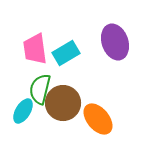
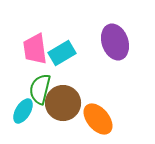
cyan rectangle: moved 4 px left
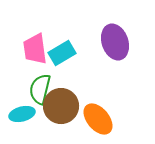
brown circle: moved 2 px left, 3 px down
cyan ellipse: moved 1 px left, 3 px down; rotated 45 degrees clockwise
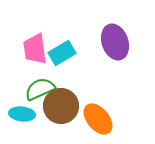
green semicircle: rotated 52 degrees clockwise
cyan ellipse: rotated 20 degrees clockwise
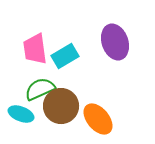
cyan rectangle: moved 3 px right, 3 px down
cyan ellipse: moved 1 px left; rotated 15 degrees clockwise
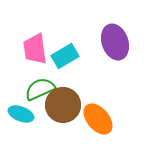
brown circle: moved 2 px right, 1 px up
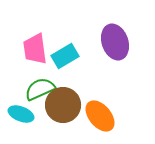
orange ellipse: moved 2 px right, 3 px up
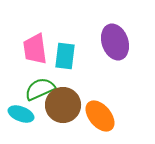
cyan rectangle: rotated 52 degrees counterclockwise
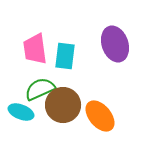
purple ellipse: moved 2 px down
cyan ellipse: moved 2 px up
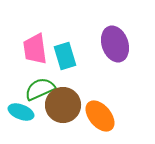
cyan rectangle: rotated 24 degrees counterclockwise
